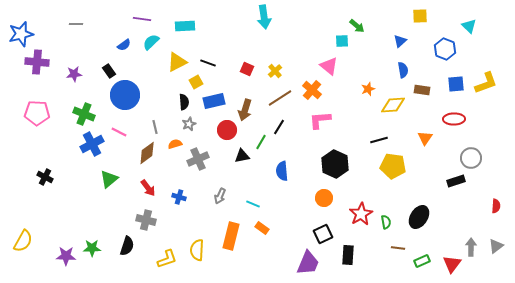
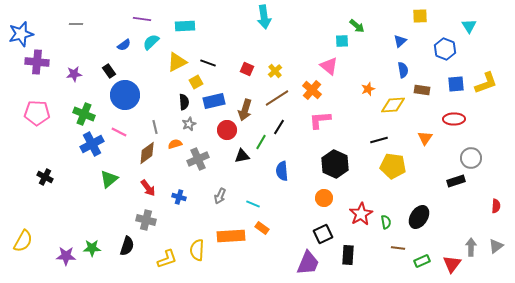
cyan triangle at (469, 26): rotated 14 degrees clockwise
brown line at (280, 98): moved 3 px left
orange rectangle at (231, 236): rotated 72 degrees clockwise
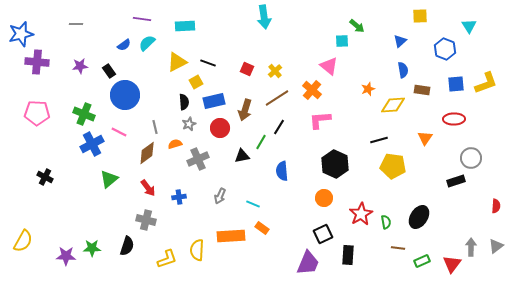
cyan semicircle at (151, 42): moved 4 px left, 1 px down
purple star at (74, 74): moved 6 px right, 8 px up
red circle at (227, 130): moved 7 px left, 2 px up
blue cross at (179, 197): rotated 24 degrees counterclockwise
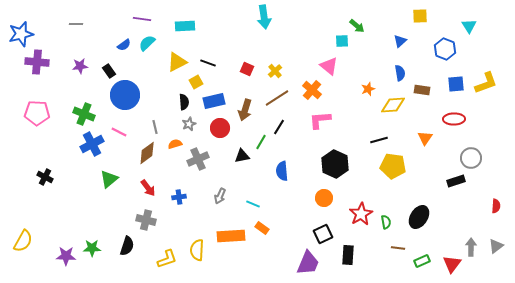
blue semicircle at (403, 70): moved 3 px left, 3 px down
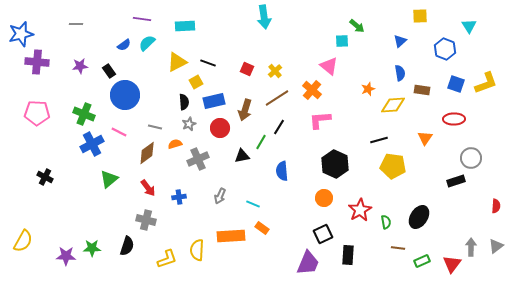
blue square at (456, 84): rotated 24 degrees clockwise
gray line at (155, 127): rotated 64 degrees counterclockwise
red star at (361, 214): moved 1 px left, 4 px up
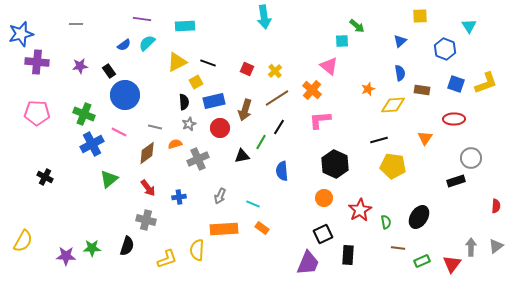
orange rectangle at (231, 236): moved 7 px left, 7 px up
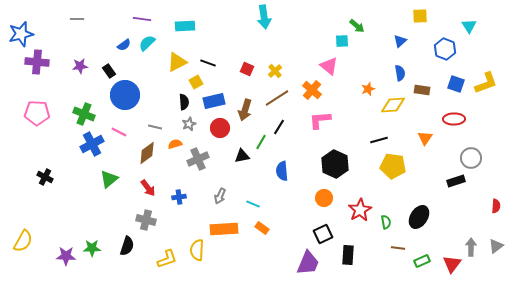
gray line at (76, 24): moved 1 px right, 5 px up
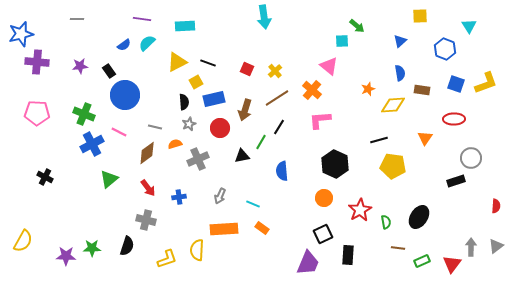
blue rectangle at (214, 101): moved 2 px up
